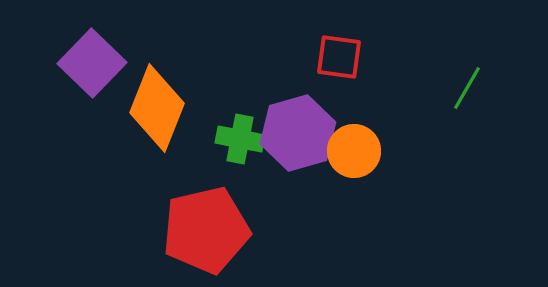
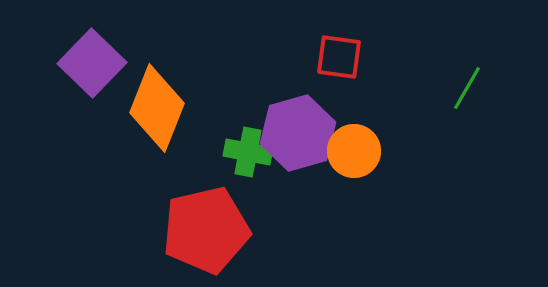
green cross: moved 8 px right, 13 px down
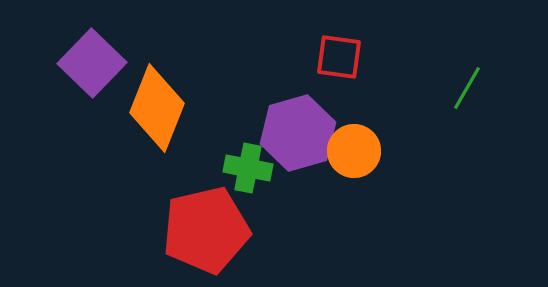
green cross: moved 16 px down
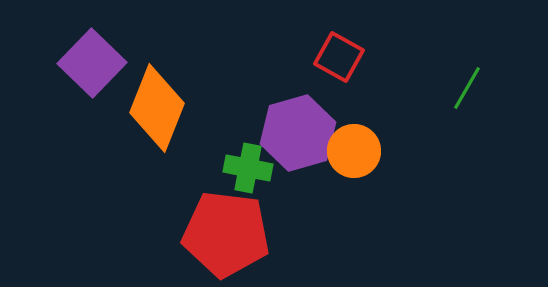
red square: rotated 21 degrees clockwise
red pentagon: moved 20 px right, 4 px down; rotated 20 degrees clockwise
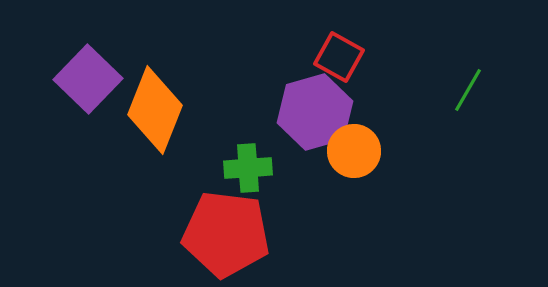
purple square: moved 4 px left, 16 px down
green line: moved 1 px right, 2 px down
orange diamond: moved 2 px left, 2 px down
purple hexagon: moved 17 px right, 21 px up
green cross: rotated 15 degrees counterclockwise
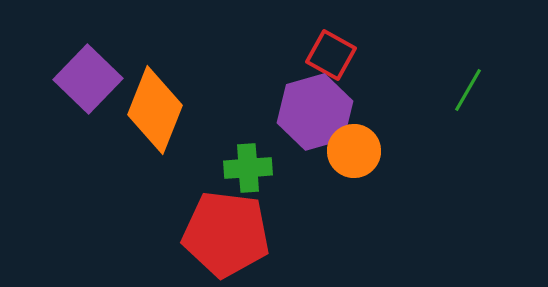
red square: moved 8 px left, 2 px up
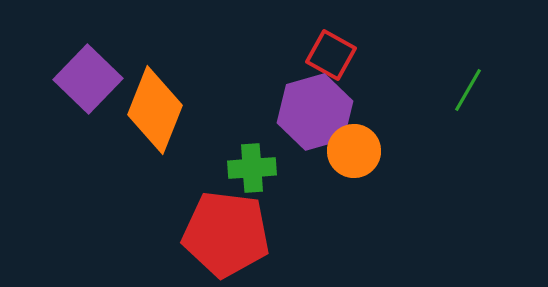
green cross: moved 4 px right
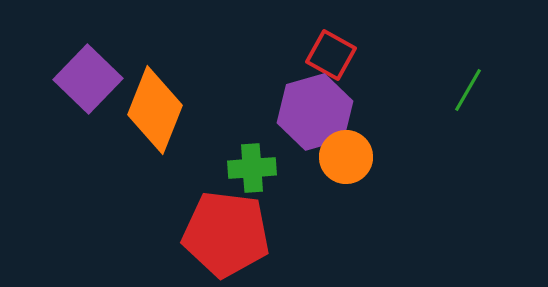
orange circle: moved 8 px left, 6 px down
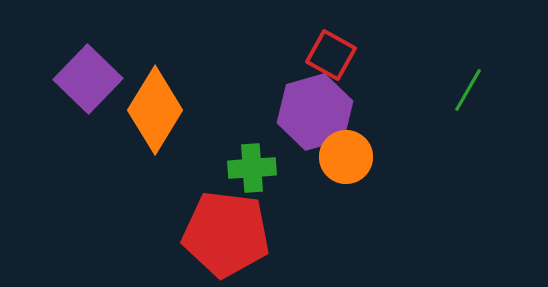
orange diamond: rotated 10 degrees clockwise
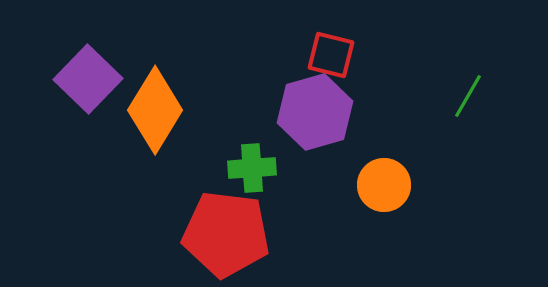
red square: rotated 15 degrees counterclockwise
green line: moved 6 px down
orange circle: moved 38 px right, 28 px down
